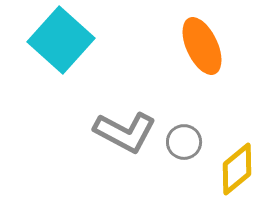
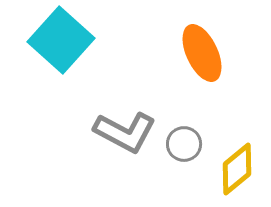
orange ellipse: moved 7 px down
gray circle: moved 2 px down
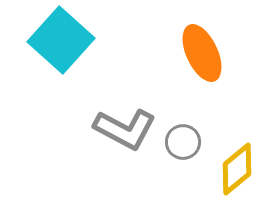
gray L-shape: moved 3 px up
gray circle: moved 1 px left, 2 px up
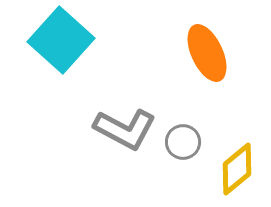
orange ellipse: moved 5 px right
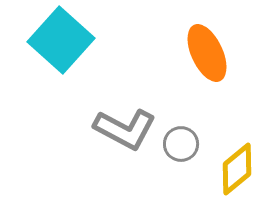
gray circle: moved 2 px left, 2 px down
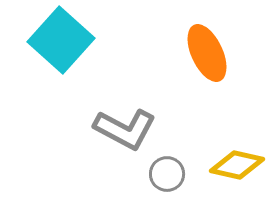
gray circle: moved 14 px left, 30 px down
yellow diamond: moved 4 px up; rotated 52 degrees clockwise
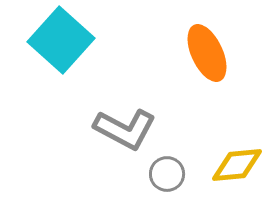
yellow diamond: rotated 18 degrees counterclockwise
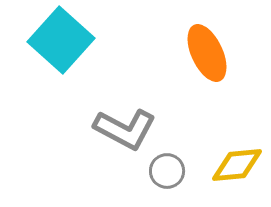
gray circle: moved 3 px up
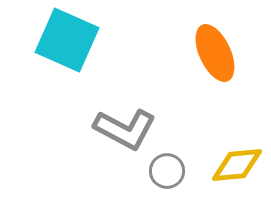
cyan square: moved 6 px right; rotated 18 degrees counterclockwise
orange ellipse: moved 8 px right
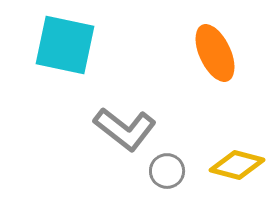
cyan square: moved 2 px left, 5 px down; rotated 12 degrees counterclockwise
gray L-shape: rotated 10 degrees clockwise
yellow diamond: rotated 20 degrees clockwise
